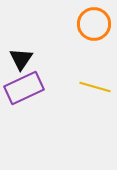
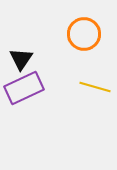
orange circle: moved 10 px left, 10 px down
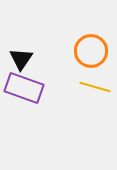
orange circle: moved 7 px right, 17 px down
purple rectangle: rotated 45 degrees clockwise
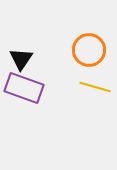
orange circle: moved 2 px left, 1 px up
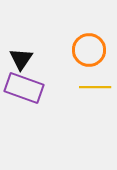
yellow line: rotated 16 degrees counterclockwise
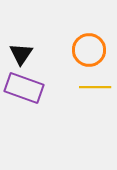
black triangle: moved 5 px up
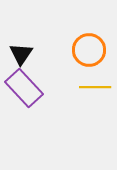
purple rectangle: rotated 27 degrees clockwise
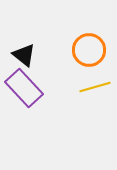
black triangle: moved 3 px right, 1 px down; rotated 25 degrees counterclockwise
yellow line: rotated 16 degrees counterclockwise
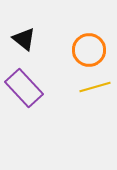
black triangle: moved 16 px up
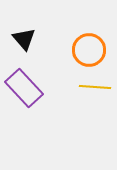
black triangle: rotated 10 degrees clockwise
yellow line: rotated 20 degrees clockwise
